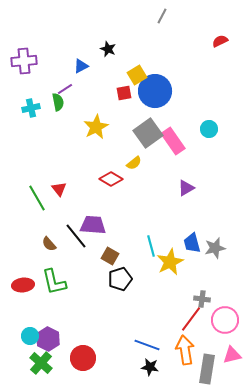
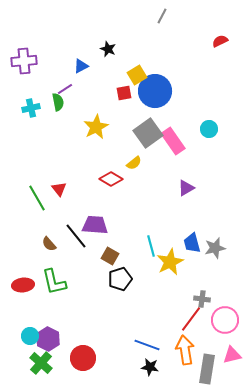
purple trapezoid at (93, 225): moved 2 px right
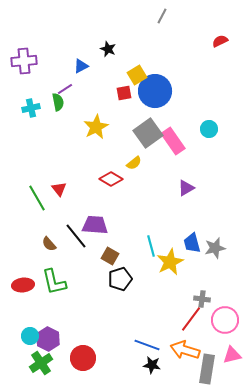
orange arrow at (185, 350): rotated 64 degrees counterclockwise
green cross at (41, 363): rotated 15 degrees clockwise
black star at (150, 367): moved 2 px right, 2 px up
